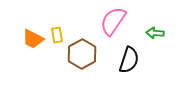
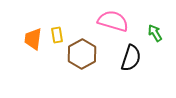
pink semicircle: rotated 72 degrees clockwise
green arrow: rotated 54 degrees clockwise
orange trapezoid: rotated 70 degrees clockwise
black semicircle: moved 2 px right, 2 px up
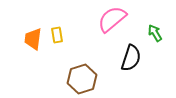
pink semicircle: moved 1 px left, 2 px up; rotated 56 degrees counterclockwise
brown hexagon: moved 25 px down; rotated 12 degrees clockwise
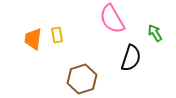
pink semicircle: rotated 80 degrees counterclockwise
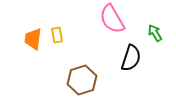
brown hexagon: moved 1 px down
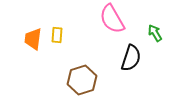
yellow rectangle: rotated 14 degrees clockwise
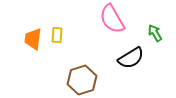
black semicircle: rotated 40 degrees clockwise
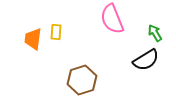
pink semicircle: rotated 8 degrees clockwise
yellow rectangle: moved 1 px left, 3 px up
black semicircle: moved 15 px right, 2 px down
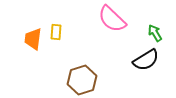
pink semicircle: rotated 24 degrees counterclockwise
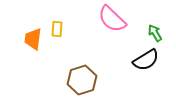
yellow rectangle: moved 1 px right, 3 px up
